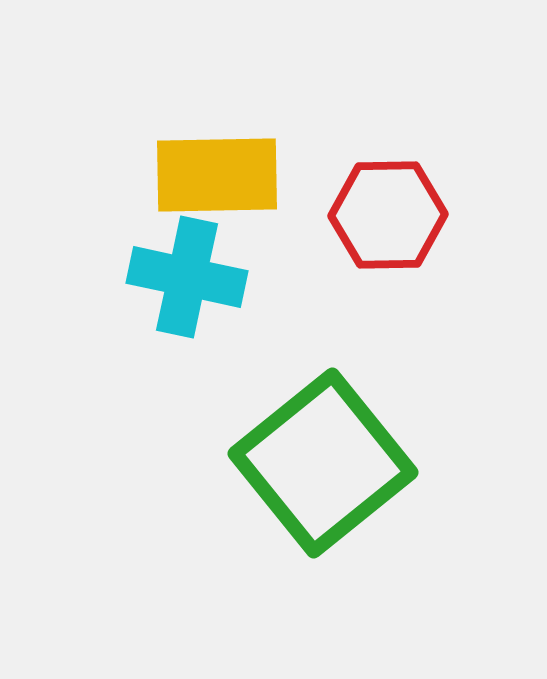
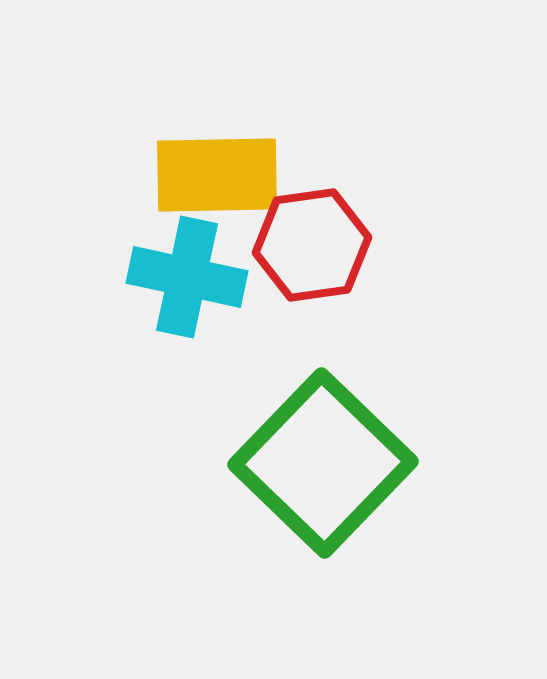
red hexagon: moved 76 px left, 30 px down; rotated 7 degrees counterclockwise
green square: rotated 7 degrees counterclockwise
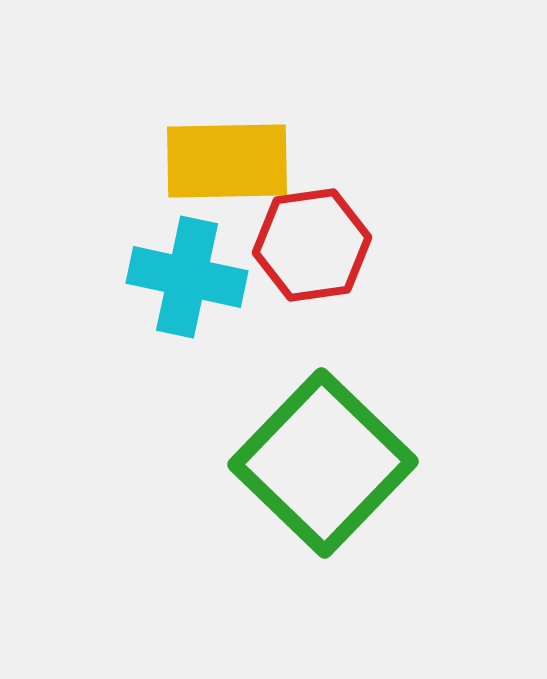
yellow rectangle: moved 10 px right, 14 px up
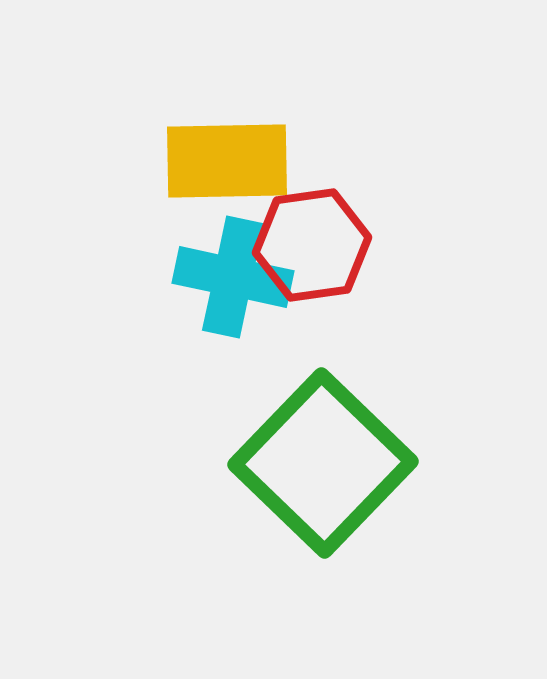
cyan cross: moved 46 px right
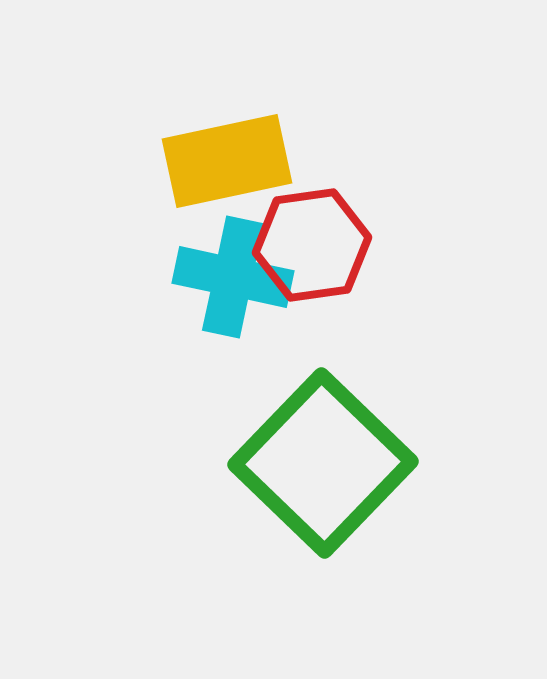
yellow rectangle: rotated 11 degrees counterclockwise
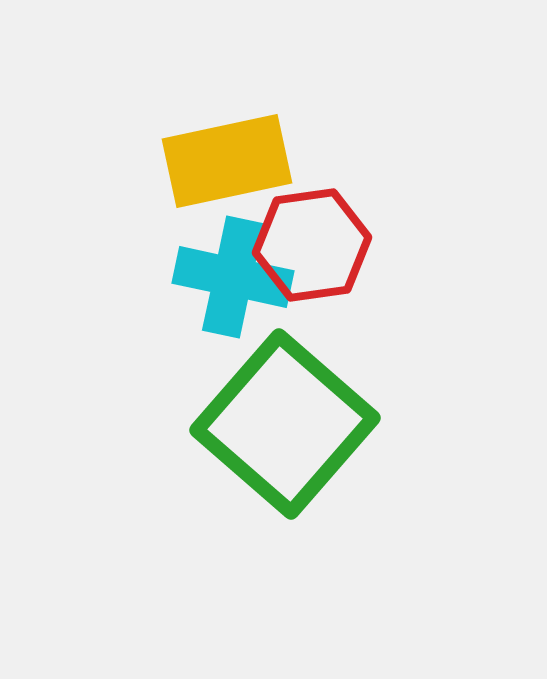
green square: moved 38 px left, 39 px up; rotated 3 degrees counterclockwise
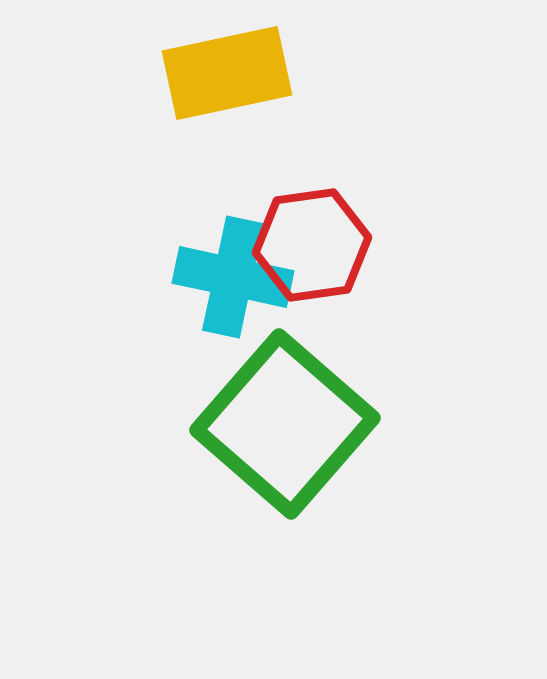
yellow rectangle: moved 88 px up
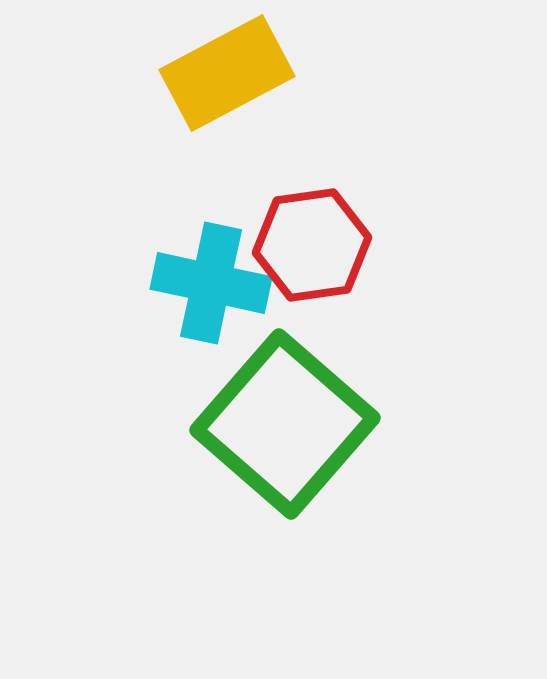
yellow rectangle: rotated 16 degrees counterclockwise
cyan cross: moved 22 px left, 6 px down
